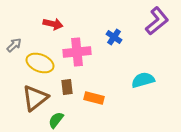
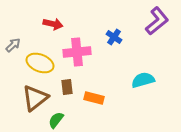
gray arrow: moved 1 px left
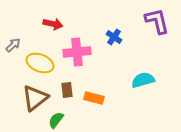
purple L-shape: rotated 64 degrees counterclockwise
brown rectangle: moved 3 px down
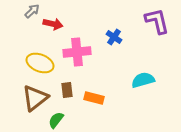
gray arrow: moved 19 px right, 34 px up
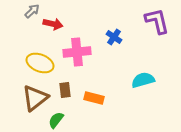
brown rectangle: moved 2 px left
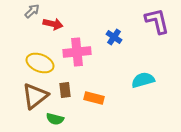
brown triangle: moved 2 px up
green semicircle: moved 1 px left, 1 px up; rotated 114 degrees counterclockwise
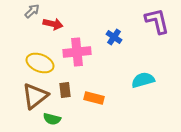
green semicircle: moved 3 px left
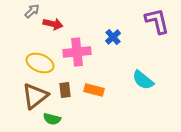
blue cross: moved 1 px left; rotated 14 degrees clockwise
cyan semicircle: rotated 125 degrees counterclockwise
orange rectangle: moved 8 px up
